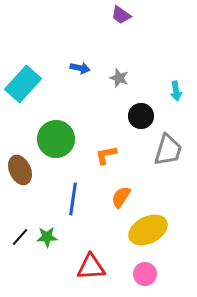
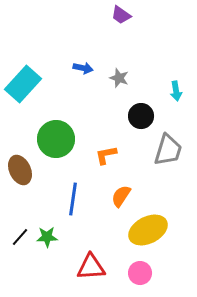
blue arrow: moved 3 px right
orange semicircle: moved 1 px up
pink circle: moved 5 px left, 1 px up
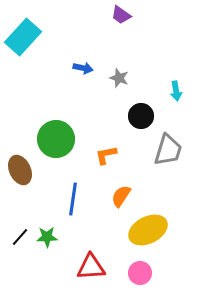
cyan rectangle: moved 47 px up
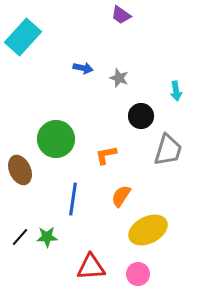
pink circle: moved 2 px left, 1 px down
